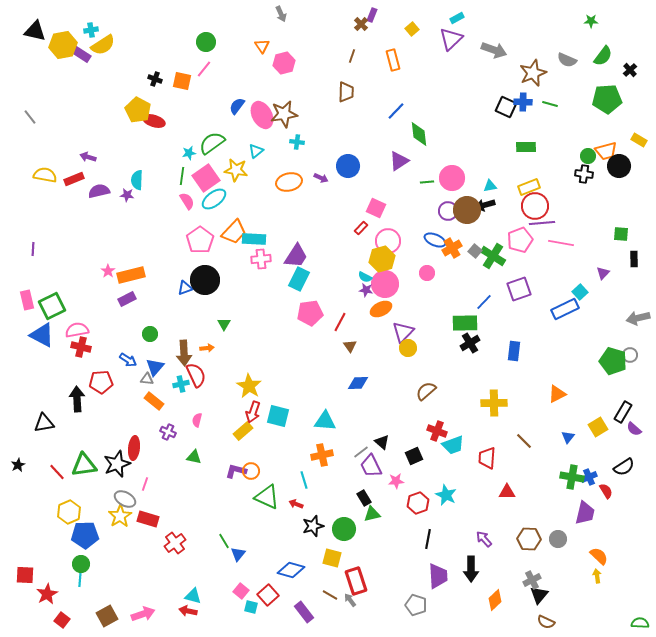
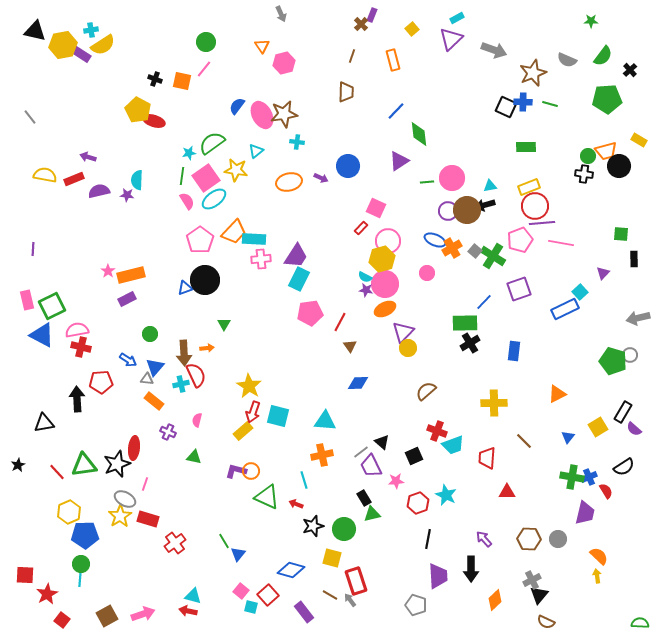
orange ellipse at (381, 309): moved 4 px right
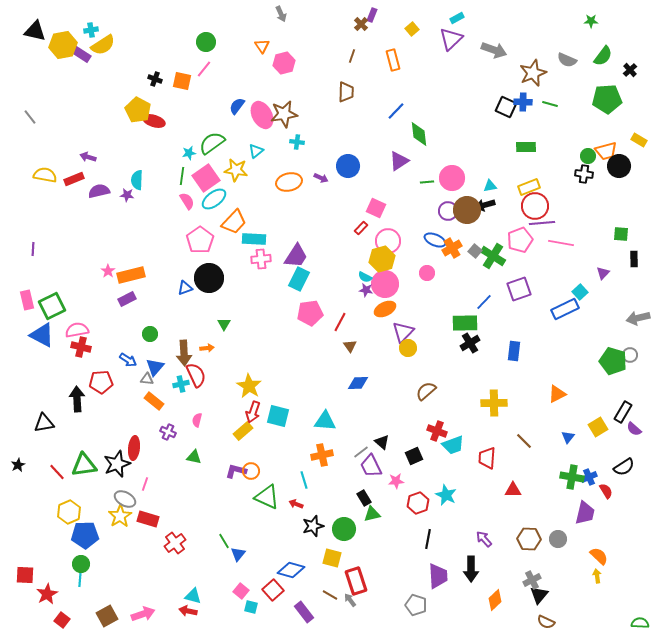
orange trapezoid at (234, 232): moved 10 px up
black circle at (205, 280): moved 4 px right, 2 px up
red triangle at (507, 492): moved 6 px right, 2 px up
red square at (268, 595): moved 5 px right, 5 px up
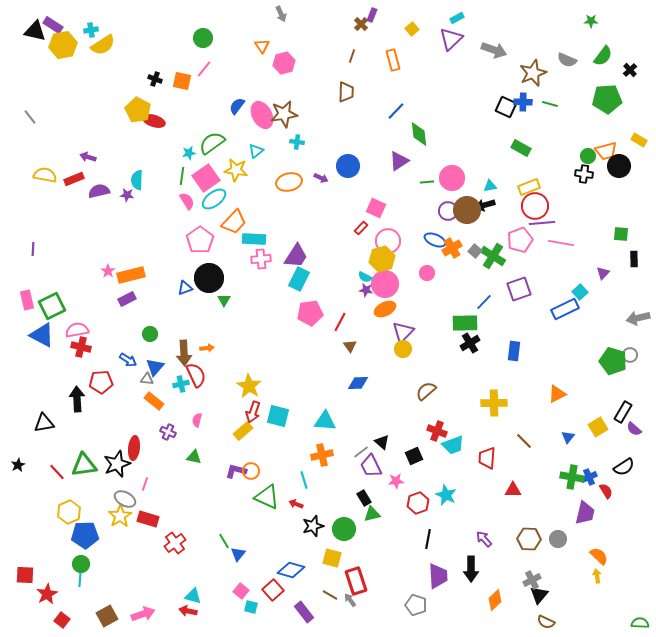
green circle at (206, 42): moved 3 px left, 4 px up
purple rectangle at (81, 54): moved 28 px left, 29 px up
green rectangle at (526, 147): moved 5 px left, 1 px down; rotated 30 degrees clockwise
green triangle at (224, 324): moved 24 px up
yellow circle at (408, 348): moved 5 px left, 1 px down
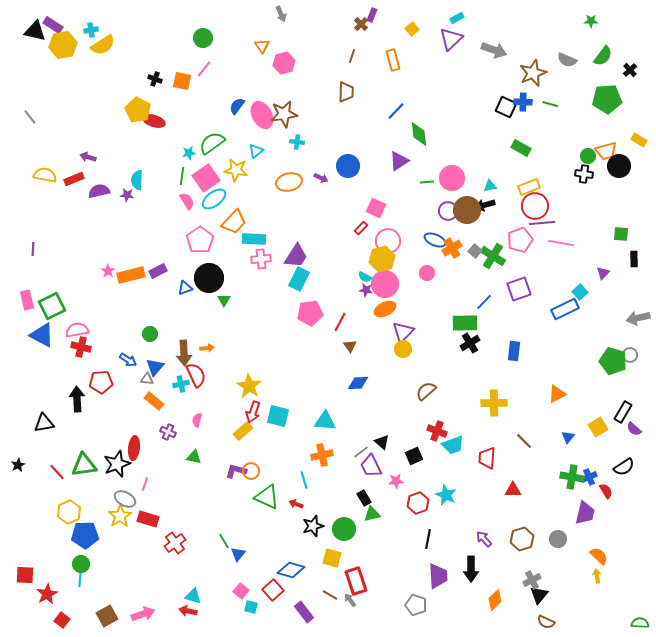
purple rectangle at (127, 299): moved 31 px right, 28 px up
brown hexagon at (529, 539): moved 7 px left; rotated 20 degrees counterclockwise
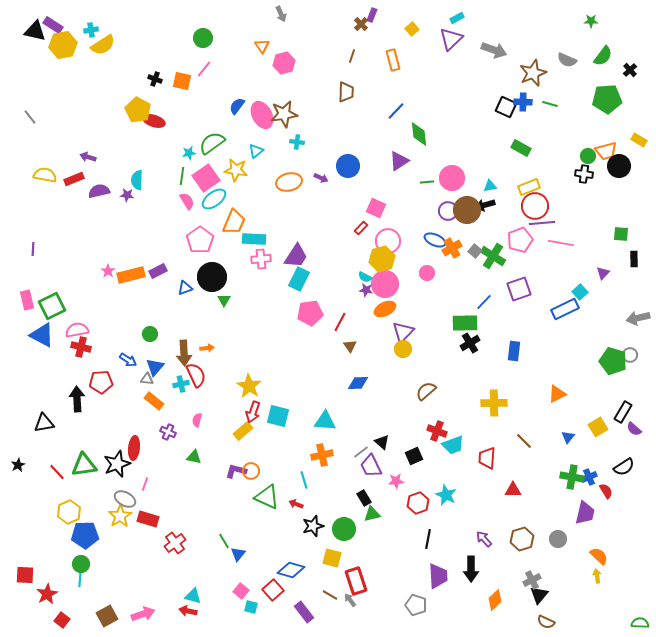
orange trapezoid at (234, 222): rotated 20 degrees counterclockwise
black circle at (209, 278): moved 3 px right, 1 px up
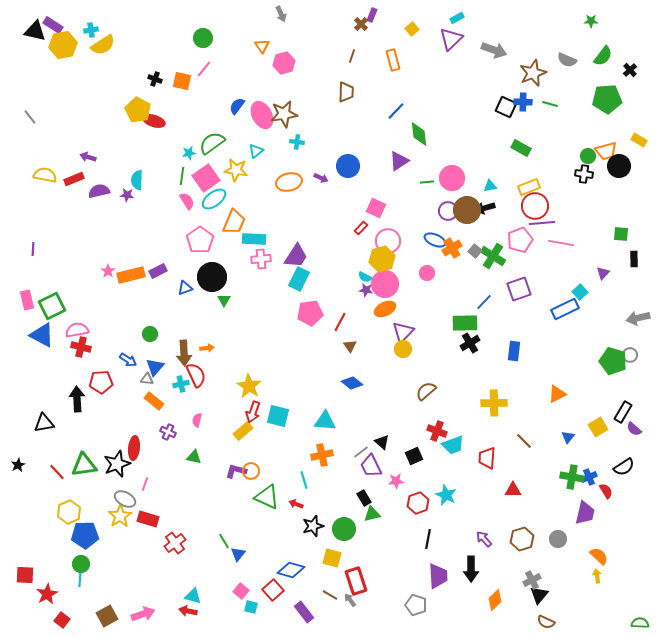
black arrow at (485, 205): moved 3 px down
blue diamond at (358, 383): moved 6 px left; rotated 40 degrees clockwise
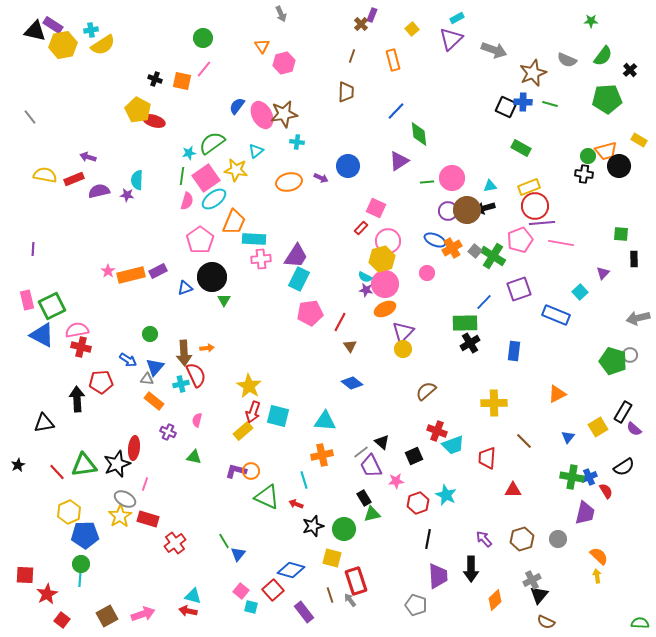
pink semicircle at (187, 201): rotated 48 degrees clockwise
blue rectangle at (565, 309): moved 9 px left, 6 px down; rotated 48 degrees clockwise
brown line at (330, 595): rotated 42 degrees clockwise
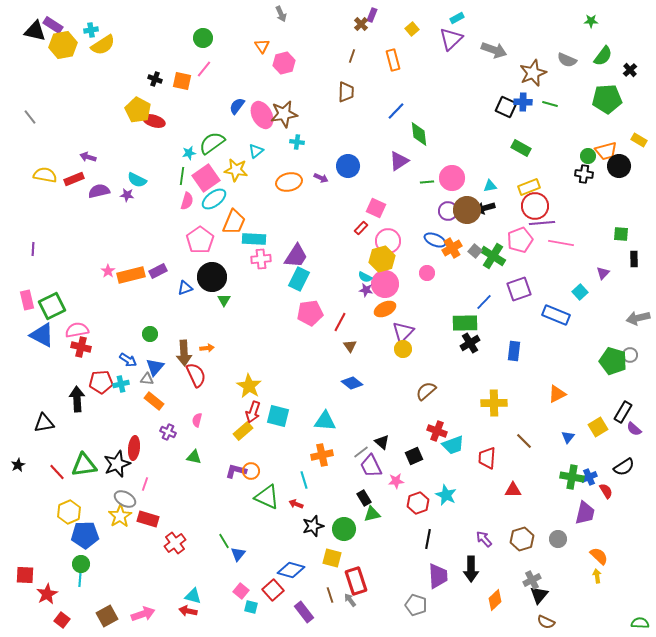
cyan semicircle at (137, 180): rotated 66 degrees counterclockwise
cyan cross at (181, 384): moved 60 px left
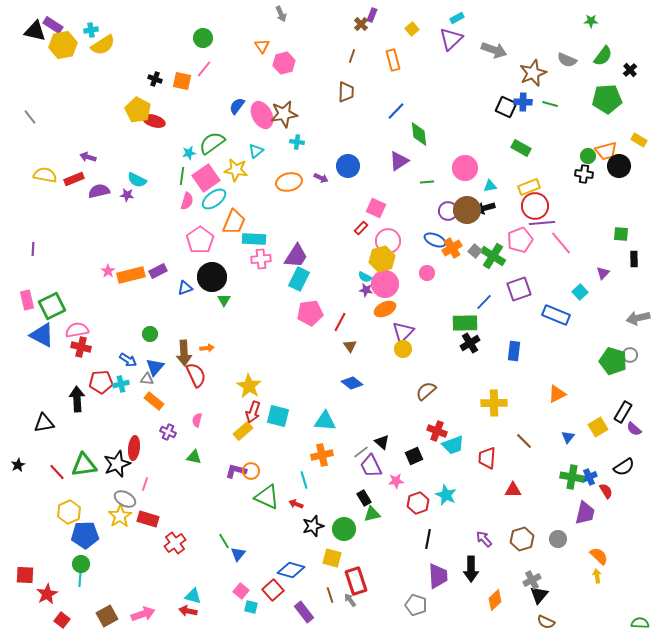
pink circle at (452, 178): moved 13 px right, 10 px up
pink line at (561, 243): rotated 40 degrees clockwise
